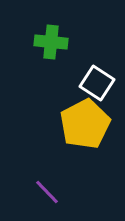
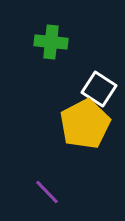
white square: moved 2 px right, 6 px down
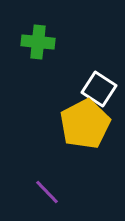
green cross: moved 13 px left
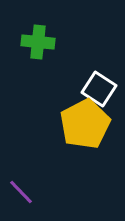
purple line: moved 26 px left
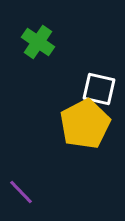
green cross: rotated 28 degrees clockwise
white square: rotated 20 degrees counterclockwise
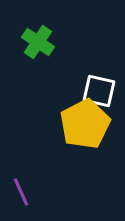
white square: moved 2 px down
purple line: rotated 20 degrees clockwise
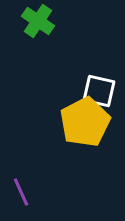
green cross: moved 21 px up
yellow pentagon: moved 2 px up
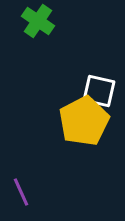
yellow pentagon: moved 1 px left, 1 px up
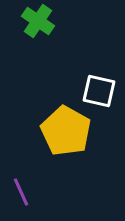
yellow pentagon: moved 18 px left, 10 px down; rotated 15 degrees counterclockwise
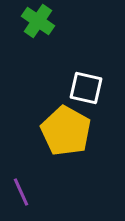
white square: moved 13 px left, 3 px up
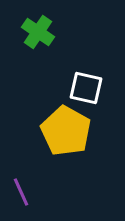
green cross: moved 11 px down
